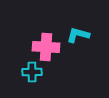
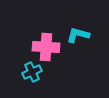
cyan cross: rotated 24 degrees counterclockwise
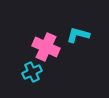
pink cross: rotated 20 degrees clockwise
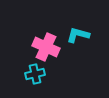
cyan cross: moved 3 px right, 2 px down; rotated 12 degrees clockwise
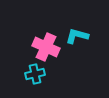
cyan L-shape: moved 1 px left, 1 px down
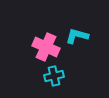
cyan cross: moved 19 px right, 2 px down
